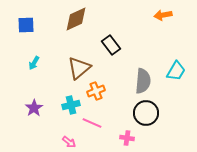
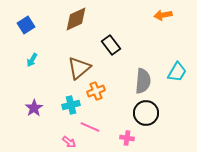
blue square: rotated 30 degrees counterclockwise
cyan arrow: moved 2 px left, 3 px up
cyan trapezoid: moved 1 px right, 1 px down
pink line: moved 2 px left, 4 px down
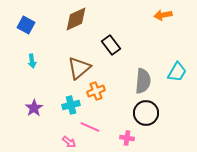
blue square: rotated 30 degrees counterclockwise
cyan arrow: moved 1 px down; rotated 40 degrees counterclockwise
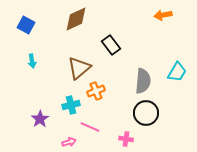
purple star: moved 6 px right, 11 px down
pink cross: moved 1 px left, 1 px down
pink arrow: rotated 56 degrees counterclockwise
